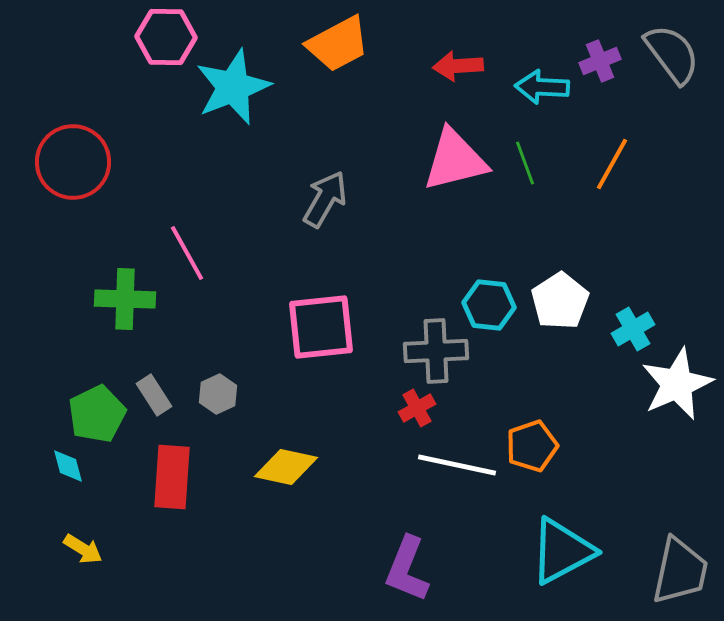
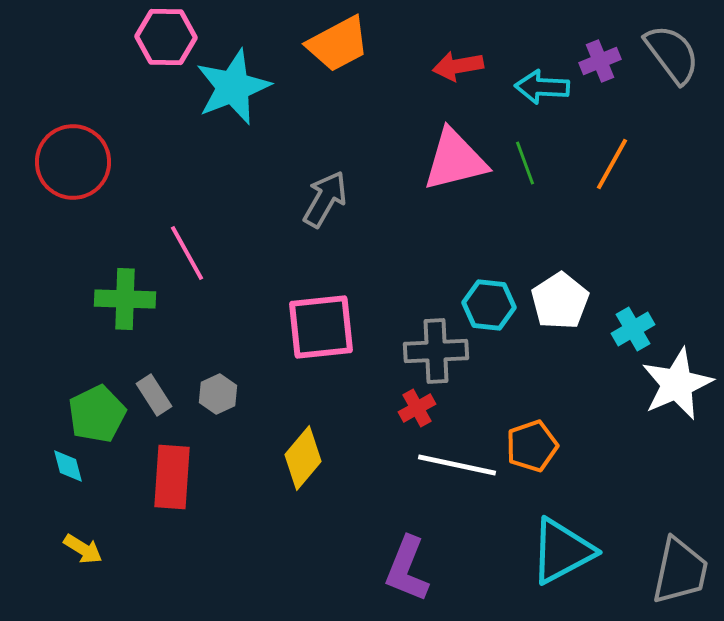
red arrow: rotated 6 degrees counterclockwise
yellow diamond: moved 17 px right, 9 px up; rotated 62 degrees counterclockwise
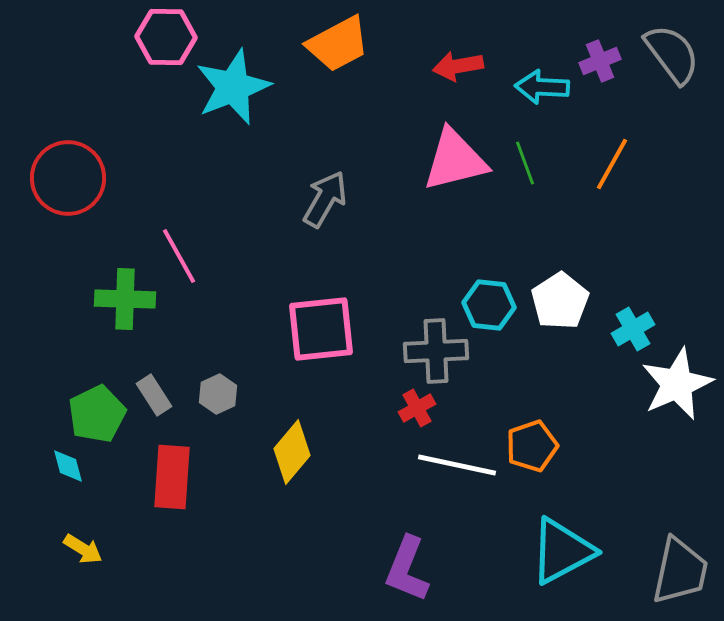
red circle: moved 5 px left, 16 px down
pink line: moved 8 px left, 3 px down
pink square: moved 2 px down
yellow diamond: moved 11 px left, 6 px up
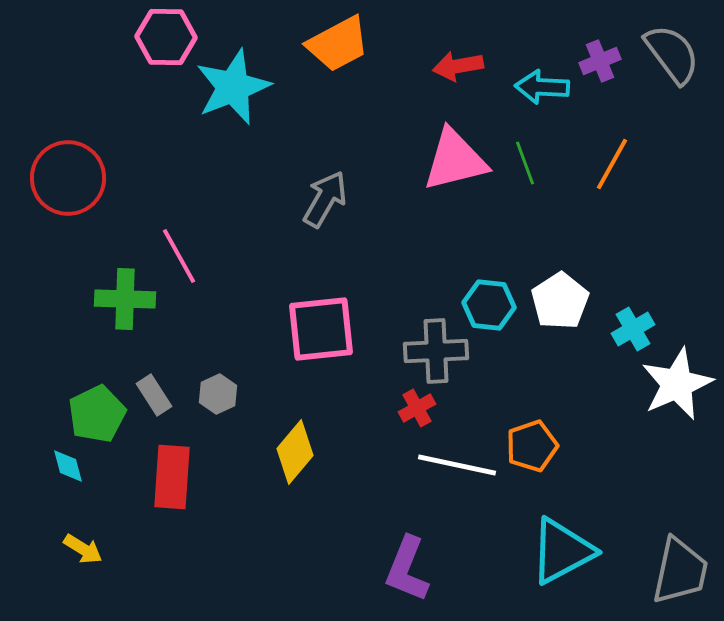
yellow diamond: moved 3 px right
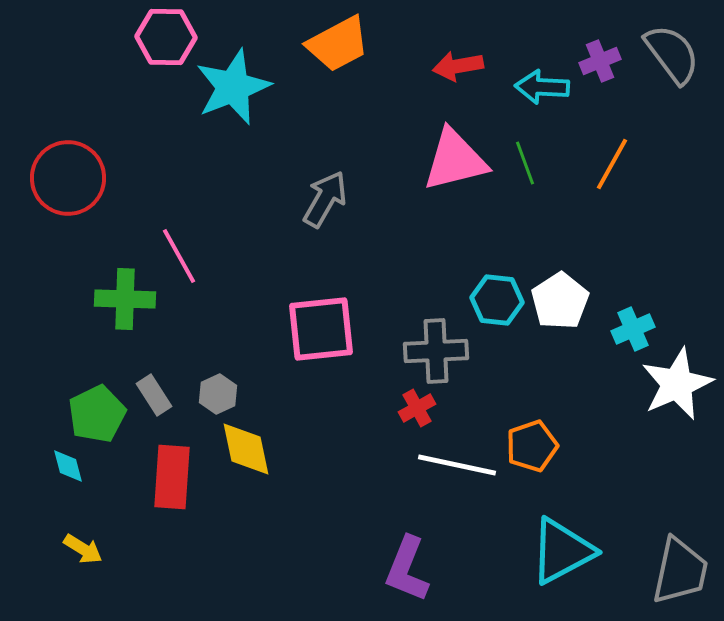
cyan hexagon: moved 8 px right, 5 px up
cyan cross: rotated 6 degrees clockwise
yellow diamond: moved 49 px left, 3 px up; rotated 52 degrees counterclockwise
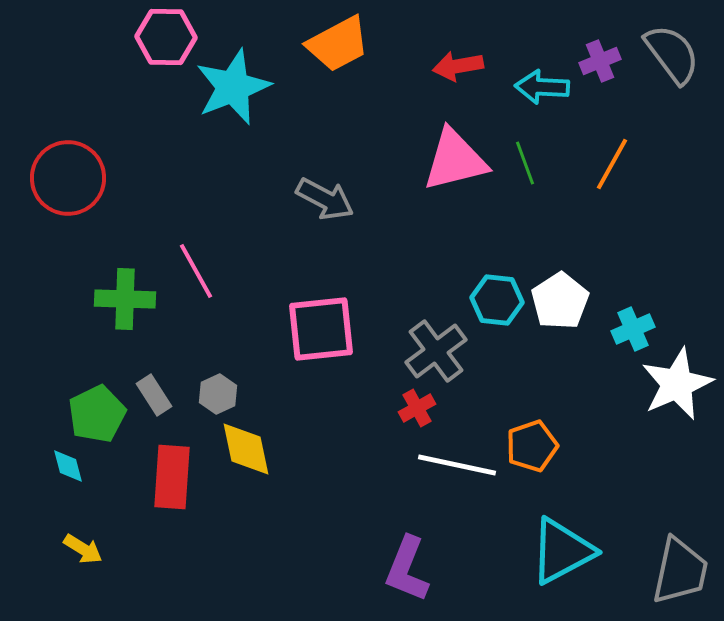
gray arrow: rotated 88 degrees clockwise
pink line: moved 17 px right, 15 px down
gray cross: rotated 34 degrees counterclockwise
